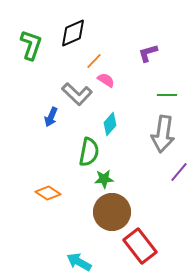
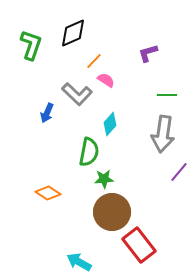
blue arrow: moved 4 px left, 4 px up
red rectangle: moved 1 px left, 1 px up
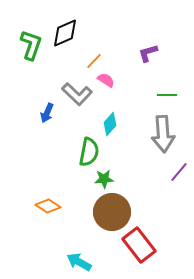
black diamond: moved 8 px left
gray arrow: rotated 12 degrees counterclockwise
orange diamond: moved 13 px down
